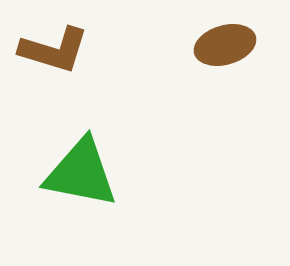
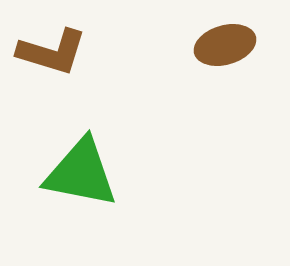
brown L-shape: moved 2 px left, 2 px down
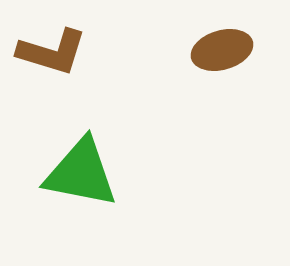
brown ellipse: moved 3 px left, 5 px down
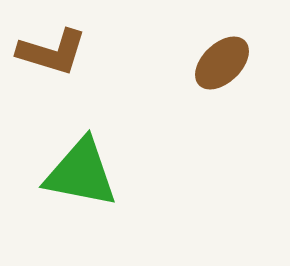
brown ellipse: moved 13 px down; rotated 28 degrees counterclockwise
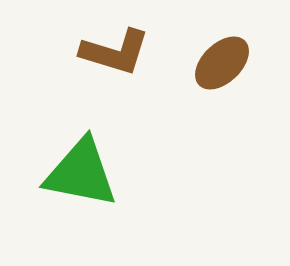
brown L-shape: moved 63 px right
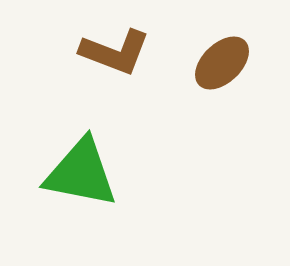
brown L-shape: rotated 4 degrees clockwise
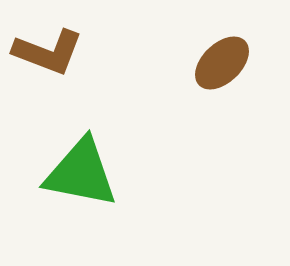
brown L-shape: moved 67 px left
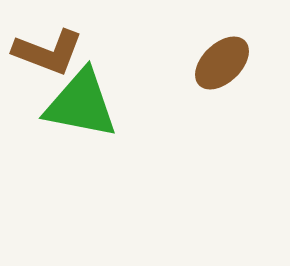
green triangle: moved 69 px up
